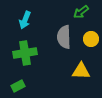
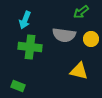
gray semicircle: moved 2 px up; rotated 80 degrees counterclockwise
green cross: moved 5 px right, 6 px up; rotated 15 degrees clockwise
yellow triangle: moved 2 px left; rotated 12 degrees clockwise
green rectangle: rotated 48 degrees clockwise
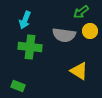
yellow circle: moved 1 px left, 8 px up
yellow triangle: rotated 18 degrees clockwise
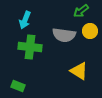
green arrow: moved 1 px up
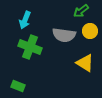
green cross: rotated 15 degrees clockwise
yellow triangle: moved 6 px right, 8 px up
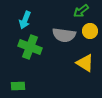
green rectangle: rotated 24 degrees counterclockwise
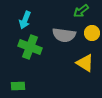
yellow circle: moved 2 px right, 2 px down
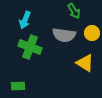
green arrow: moved 7 px left; rotated 84 degrees counterclockwise
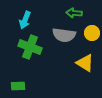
green arrow: moved 2 px down; rotated 126 degrees clockwise
